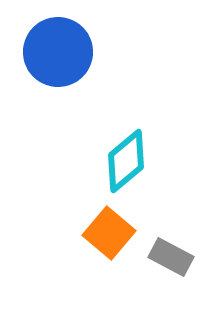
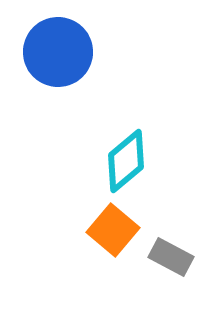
orange square: moved 4 px right, 3 px up
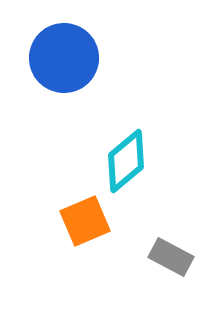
blue circle: moved 6 px right, 6 px down
orange square: moved 28 px left, 9 px up; rotated 27 degrees clockwise
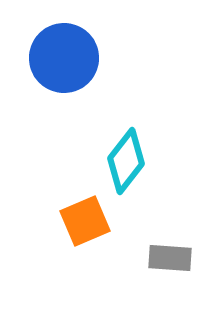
cyan diamond: rotated 12 degrees counterclockwise
gray rectangle: moved 1 px left, 1 px down; rotated 24 degrees counterclockwise
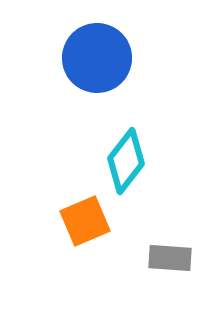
blue circle: moved 33 px right
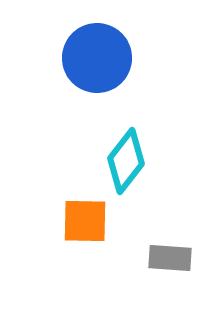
orange square: rotated 24 degrees clockwise
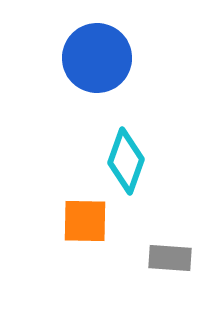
cyan diamond: rotated 18 degrees counterclockwise
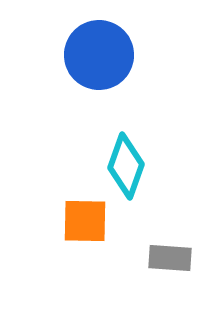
blue circle: moved 2 px right, 3 px up
cyan diamond: moved 5 px down
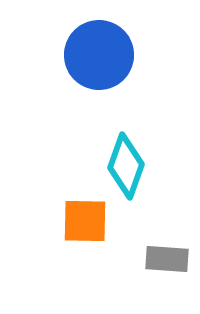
gray rectangle: moved 3 px left, 1 px down
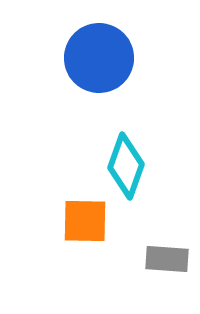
blue circle: moved 3 px down
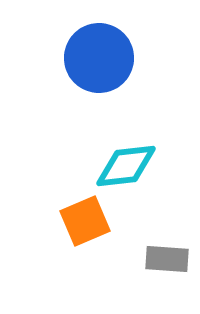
cyan diamond: rotated 64 degrees clockwise
orange square: rotated 24 degrees counterclockwise
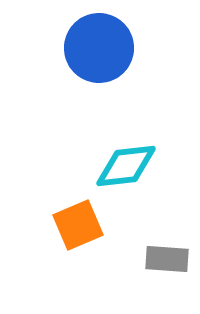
blue circle: moved 10 px up
orange square: moved 7 px left, 4 px down
